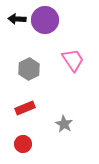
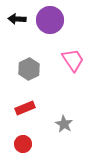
purple circle: moved 5 px right
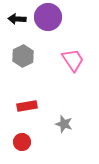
purple circle: moved 2 px left, 3 px up
gray hexagon: moved 6 px left, 13 px up
red rectangle: moved 2 px right, 2 px up; rotated 12 degrees clockwise
gray star: rotated 12 degrees counterclockwise
red circle: moved 1 px left, 2 px up
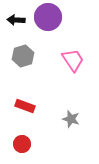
black arrow: moved 1 px left, 1 px down
gray hexagon: rotated 10 degrees clockwise
red rectangle: moved 2 px left; rotated 30 degrees clockwise
gray star: moved 7 px right, 5 px up
red circle: moved 2 px down
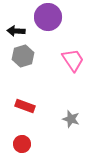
black arrow: moved 11 px down
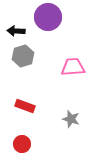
pink trapezoid: moved 7 px down; rotated 60 degrees counterclockwise
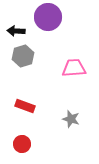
pink trapezoid: moved 1 px right, 1 px down
